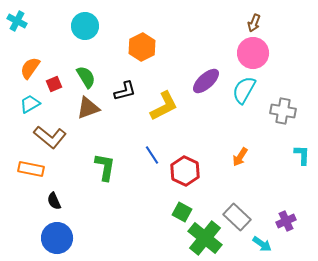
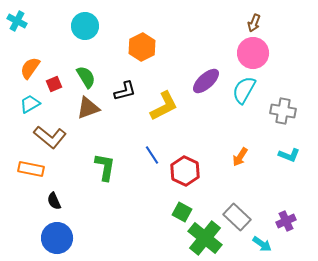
cyan L-shape: moved 13 px left; rotated 110 degrees clockwise
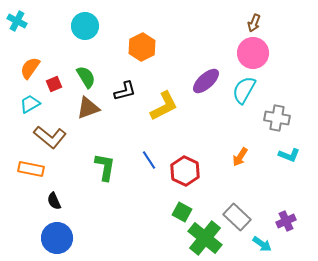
gray cross: moved 6 px left, 7 px down
blue line: moved 3 px left, 5 px down
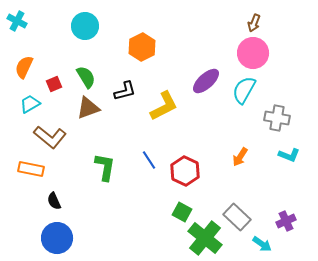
orange semicircle: moved 6 px left, 1 px up; rotated 10 degrees counterclockwise
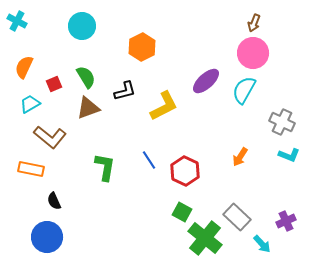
cyan circle: moved 3 px left
gray cross: moved 5 px right, 4 px down; rotated 15 degrees clockwise
blue circle: moved 10 px left, 1 px up
cyan arrow: rotated 12 degrees clockwise
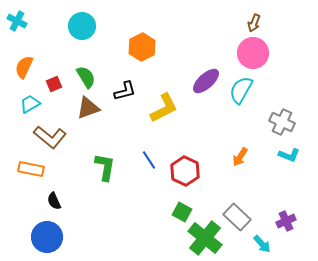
cyan semicircle: moved 3 px left
yellow L-shape: moved 2 px down
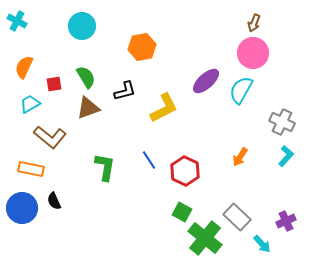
orange hexagon: rotated 16 degrees clockwise
red square: rotated 14 degrees clockwise
cyan L-shape: moved 3 px left, 1 px down; rotated 70 degrees counterclockwise
blue circle: moved 25 px left, 29 px up
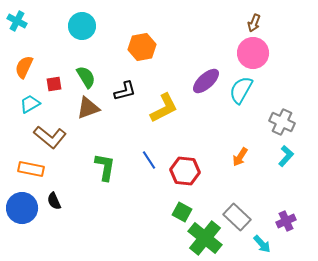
red hexagon: rotated 20 degrees counterclockwise
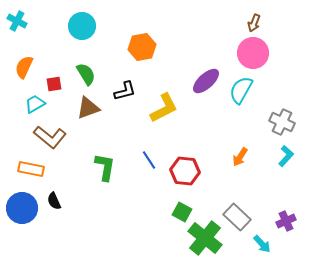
green semicircle: moved 3 px up
cyan trapezoid: moved 5 px right
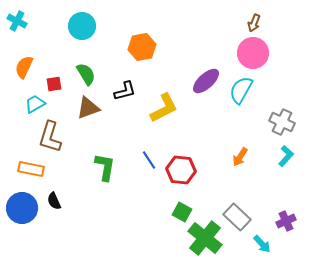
brown L-shape: rotated 68 degrees clockwise
red hexagon: moved 4 px left, 1 px up
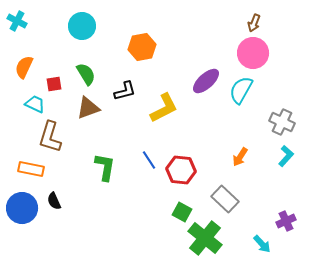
cyan trapezoid: rotated 55 degrees clockwise
gray rectangle: moved 12 px left, 18 px up
